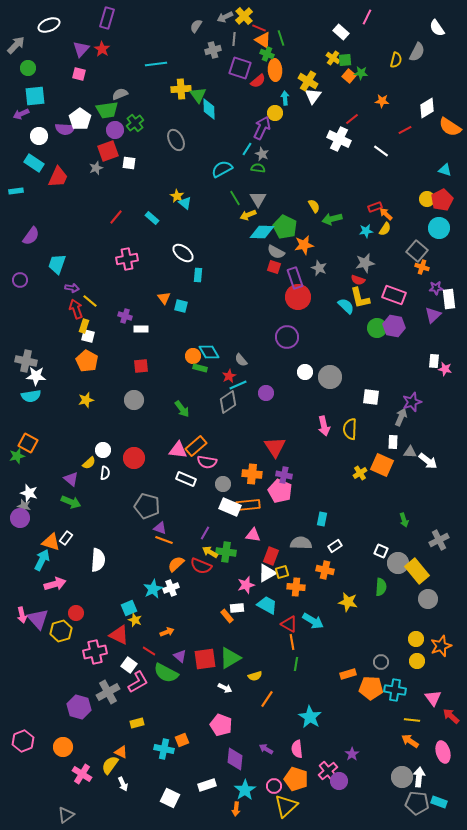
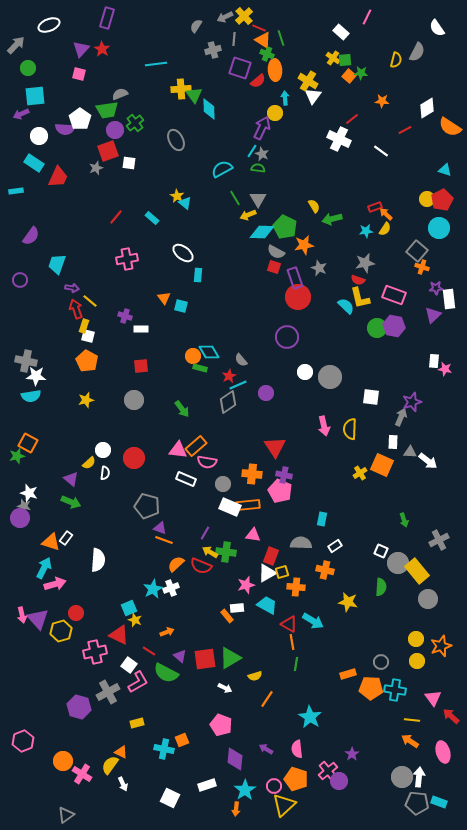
green triangle at (198, 95): moved 4 px left
cyan line at (247, 149): moved 5 px right, 2 px down
cyan arrow at (42, 560): moved 2 px right, 8 px down
orange circle at (63, 747): moved 14 px down
yellow triangle at (286, 806): moved 2 px left, 1 px up
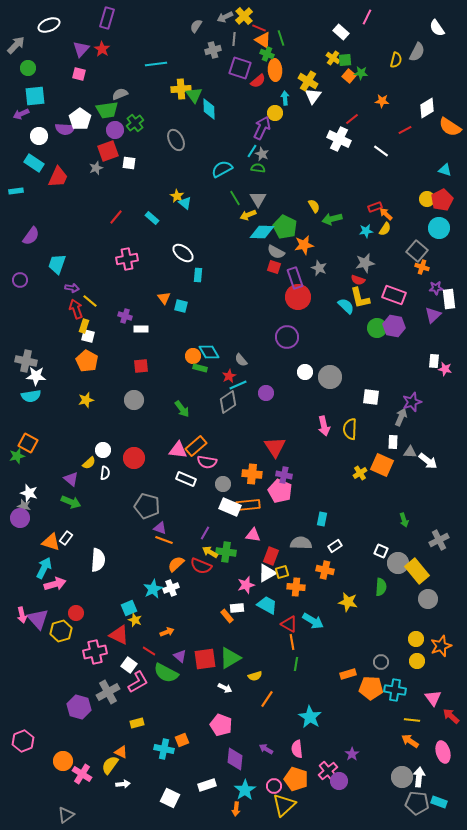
white arrow at (123, 784): rotated 72 degrees counterclockwise
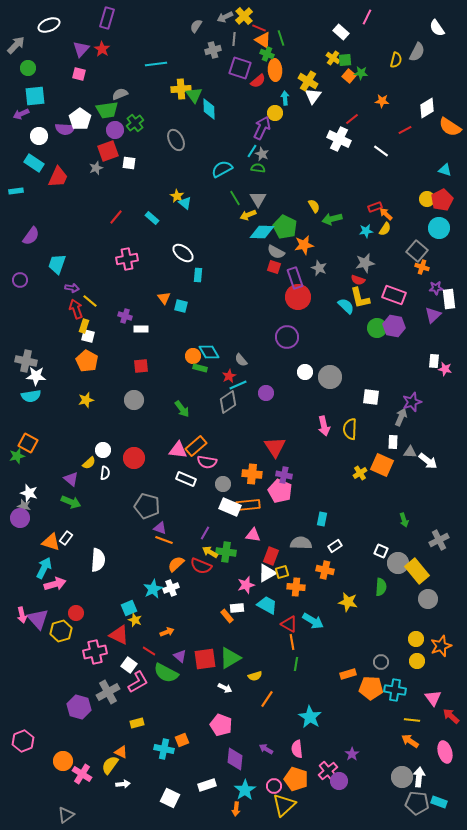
pink ellipse at (443, 752): moved 2 px right
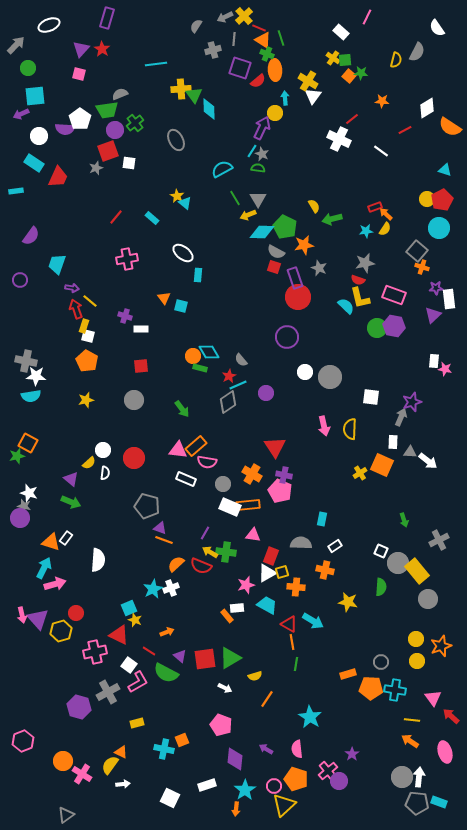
orange cross at (252, 474): rotated 24 degrees clockwise
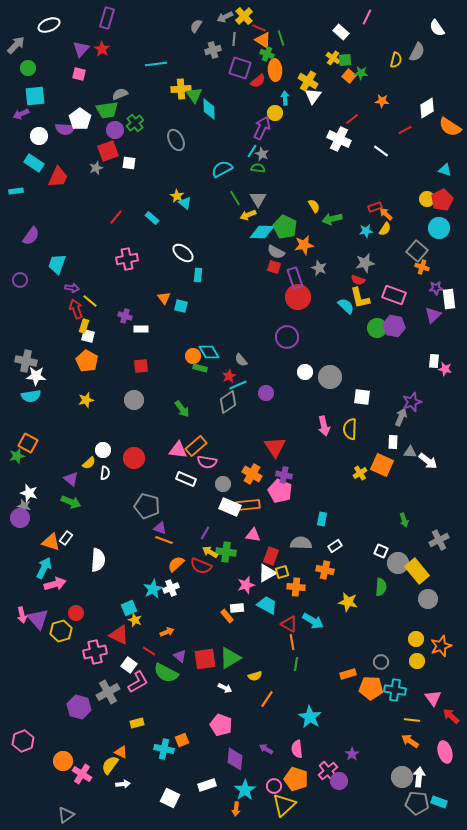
white square at (371, 397): moved 9 px left
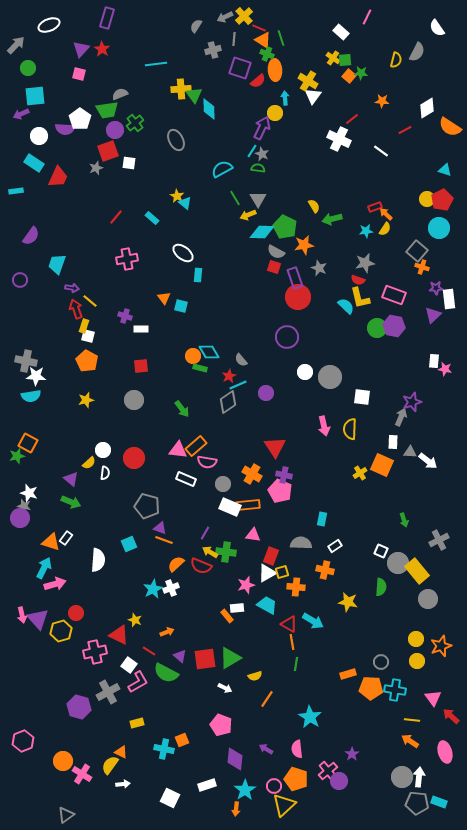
cyan square at (129, 608): moved 64 px up
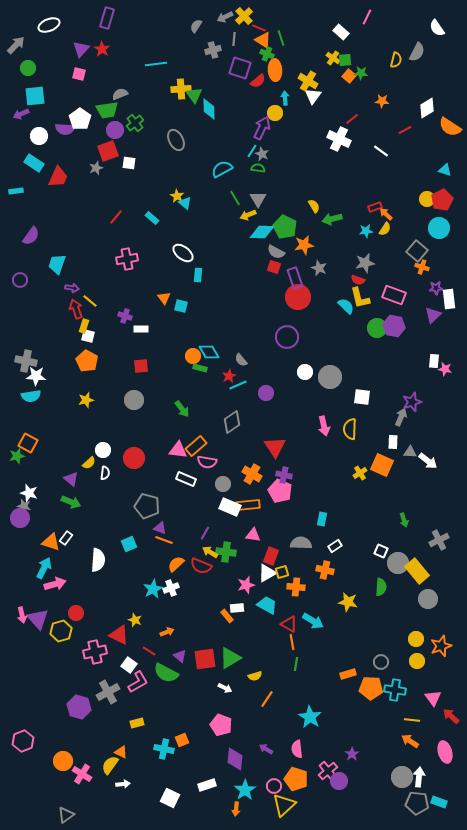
gray diamond at (228, 402): moved 4 px right, 20 px down
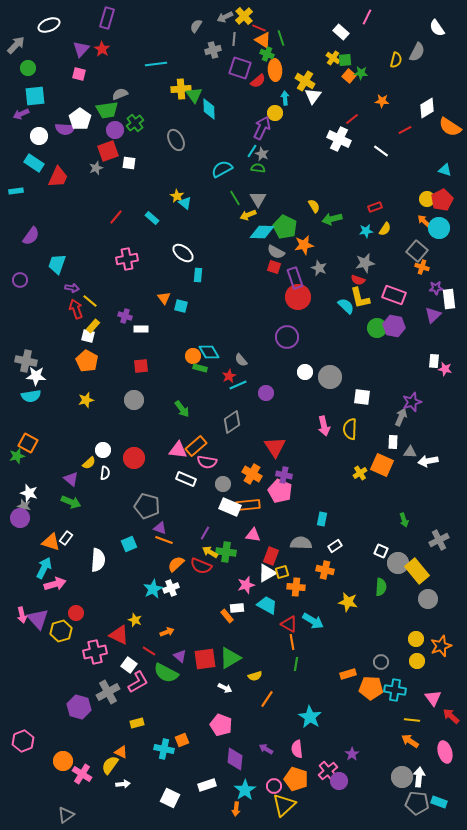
yellow cross at (308, 81): moved 3 px left
orange arrow at (386, 214): moved 38 px right, 7 px down
yellow rectangle at (84, 326): moved 9 px right; rotated 24 degrees clockwise
white arrow at (428, 461): rotated 132 degrees clockwise
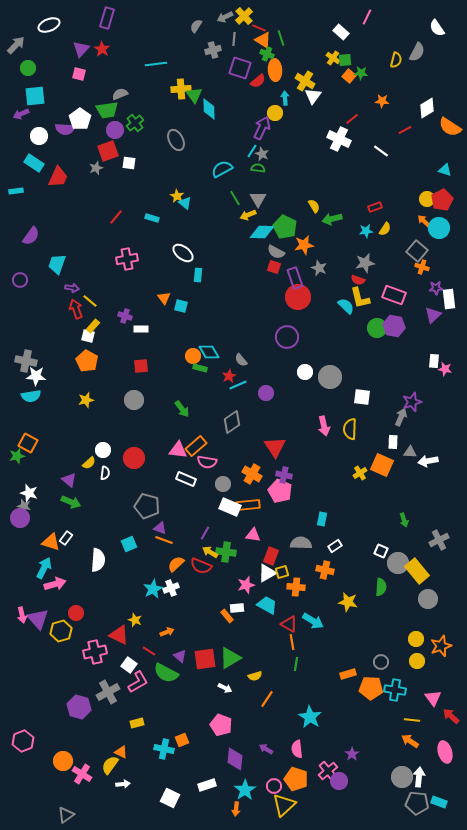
cyan rectangle at (152, 218): rotated 24 degrees counterclockwise
purple triangle at (71, 479): moved 2 px left, 1 px down
